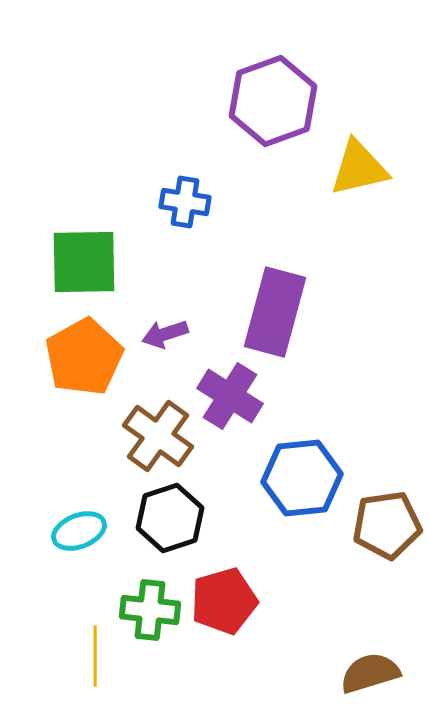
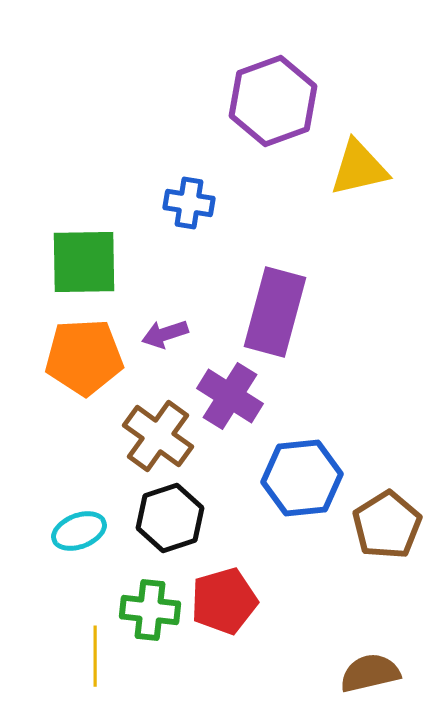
blue cross: moved 4 px right, 1 px down
orange pentagon: rotated 26 degrees clockwise
brown pentagon: rotated 24 degrees counterclockwise
brown semicircle: rotated 4 degrees clockwise
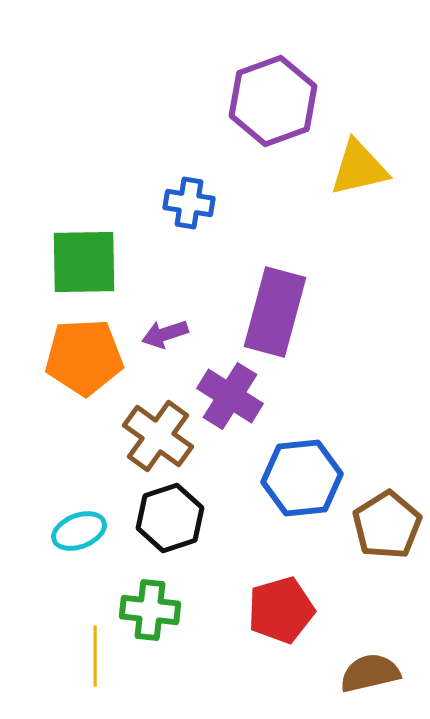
red pentagon: moved 57 px right, 9 px down
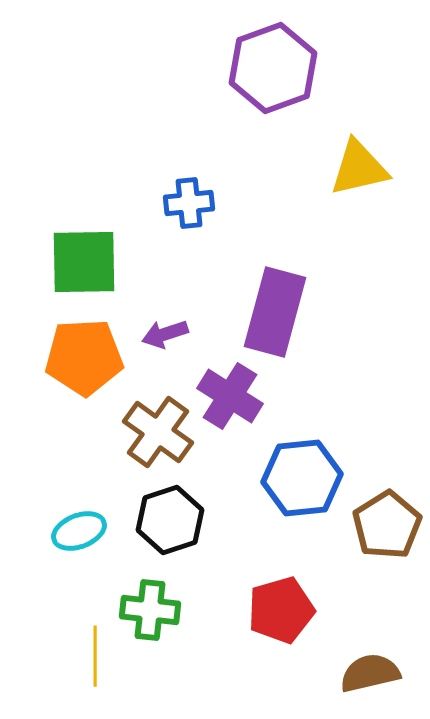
purple hexagon: moved 33 px up
blue cross: rotated 15 degrees counterclockwise
brown cross: moved 4 px up
black hexagon: moved 2 px down
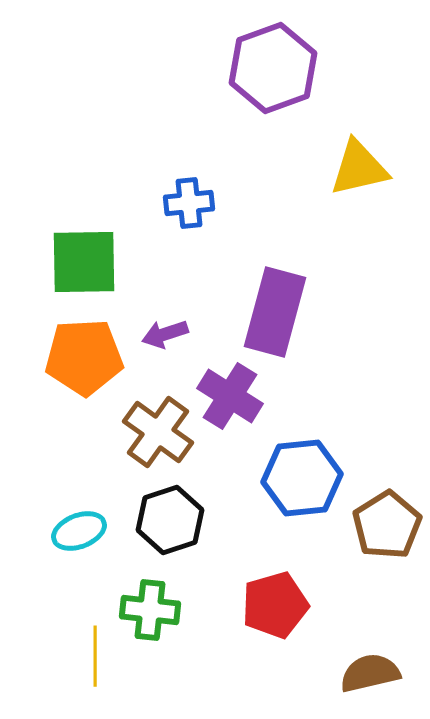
red pentagon: moved 6 px left, 5 px up
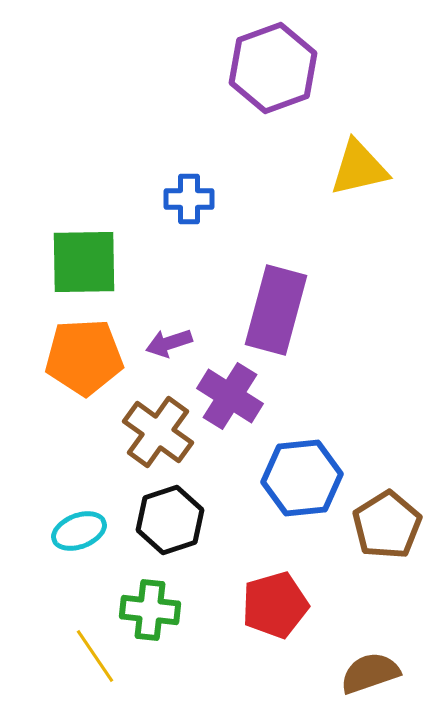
blue cross: moved 4 px up; rotated 6 degrees clockwise
purple rectangle: moved 1 px right, 2 px up
purple arrow: moved 4 px right, 9 px down
yellow line: rotated 34 degrees counterclockwise
brown semicircle: rotated 6 degrees counterclockwise
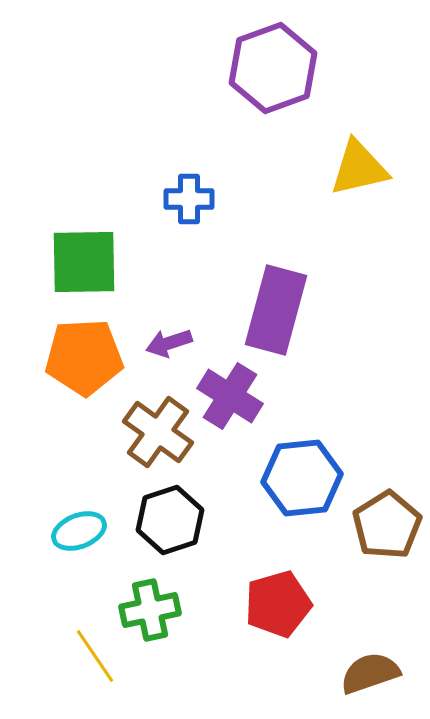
red pentagon: moved 3 px right, 1 px up
green cross: rotated 18 degrees counterclockwise
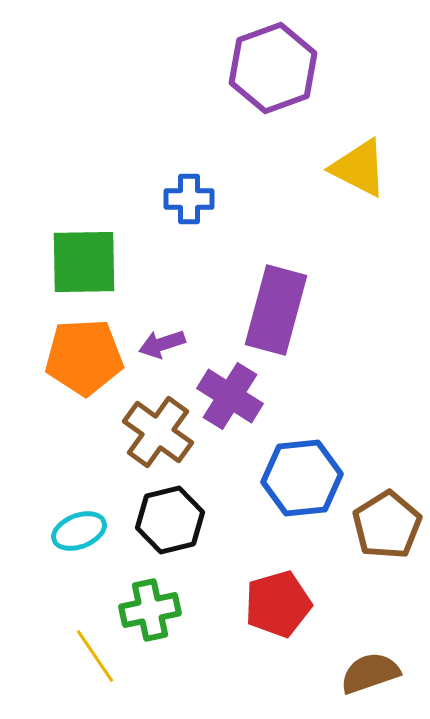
yellow triangle: rotated 40 degrees clockwise
purple arrow: moved 7 px left, 1 px down
black hexagon: rotated 4 degrees clockwise
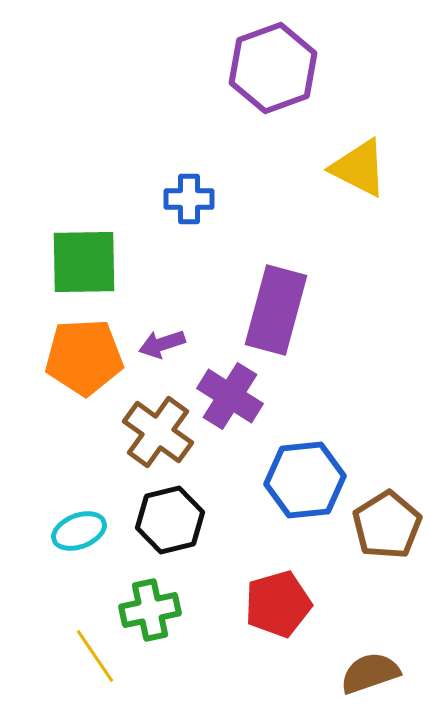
blue hexagon: moved 3 px right, 2 px down
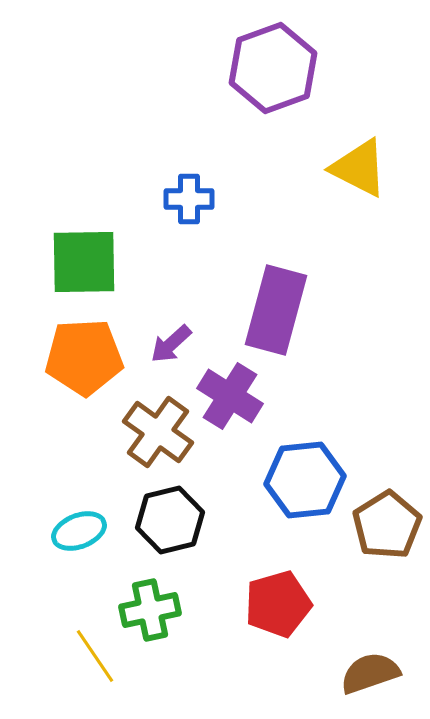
purple arrow: moved 9 px right; rotated 24 degrees counterclockwise
